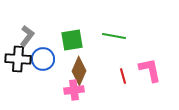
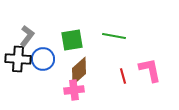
brown diamond: rotated 24 degrees clockwise
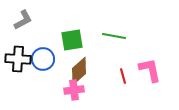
gray L-shape: moved 4 px left, 16 px up; rotated 25 degrees clockwise
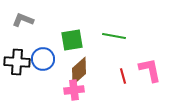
gray L-shape: rotated 130 degrees counterclockwise
black cross: moved 1 px left, 3 px down
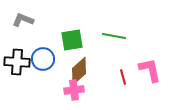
red line: moved 1 px down
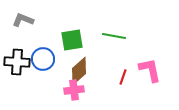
red line: rotated 35 degrees clockwise
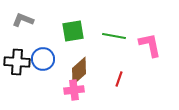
green square: moved 1 px right, 9 px up
pink L-shape: moved 25 px up
red line: moved 4 px left, 2 px down
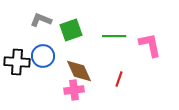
gray L-shape: moved 18 px right
green square: moved 2 px left, 1 px up; rotated 10 degrees counterclockwise
green line: rotated 10 degrees counterclockwise
blue circle: moved 3 px up
brown diamond: rotated 72 degrees counterclockwise
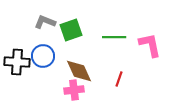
gray L-shape: moved 4 px right, 2 px down
green line: moved 1 px down
